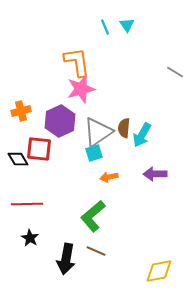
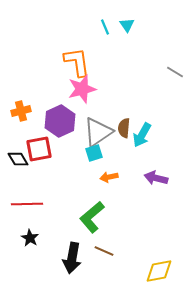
pink star: moved 1 px right
red square: rotated 16 degrees counterclockwise
purple arrow: moved 1 px right, 4 px down; rotated 15 degrees clockwise
green L-shape: moved 1 px left, 1 px down
brown line: moved 8 px right
black arrow: moved 6 px right, 1 px up
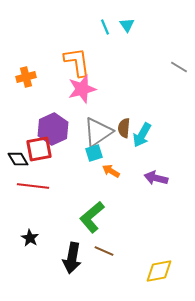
gray line: moved 4 px right, 5 px up
orange cross: moved 5 px right, 34 px up
purple hexagon: moved 7 px left, 8 px down
orange arrow: moved 2 px right, 6 px up; rotated 42 degrees clockwise
red line: moved 6 px right, 18 px up; rotated 8 degrees clockwise
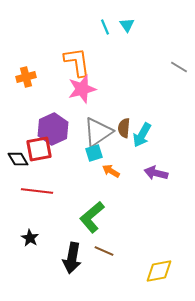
purple arrow: moved 5 px up
red line: moved 4 px right, 5 px down
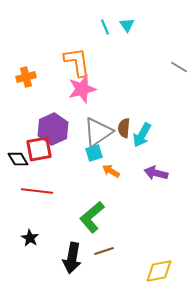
brown line: rotated 42 degrees counterclockwise
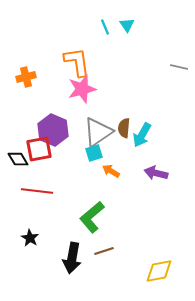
gray line: rotated 18 degrees counterclockwise
purple hexagon: moved 1 px down; rotated 12 degrees counterclockwise
